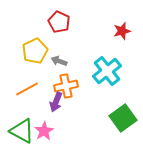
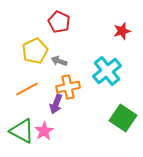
orange cross: moved 2 px right, 1 px down
purple arrow: moved 2 px down
green square: rotated 20 degrees counterclockwise
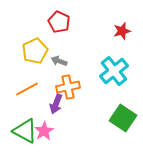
cyan cross: moved 7 px right
green triangle: moved 3 px right
